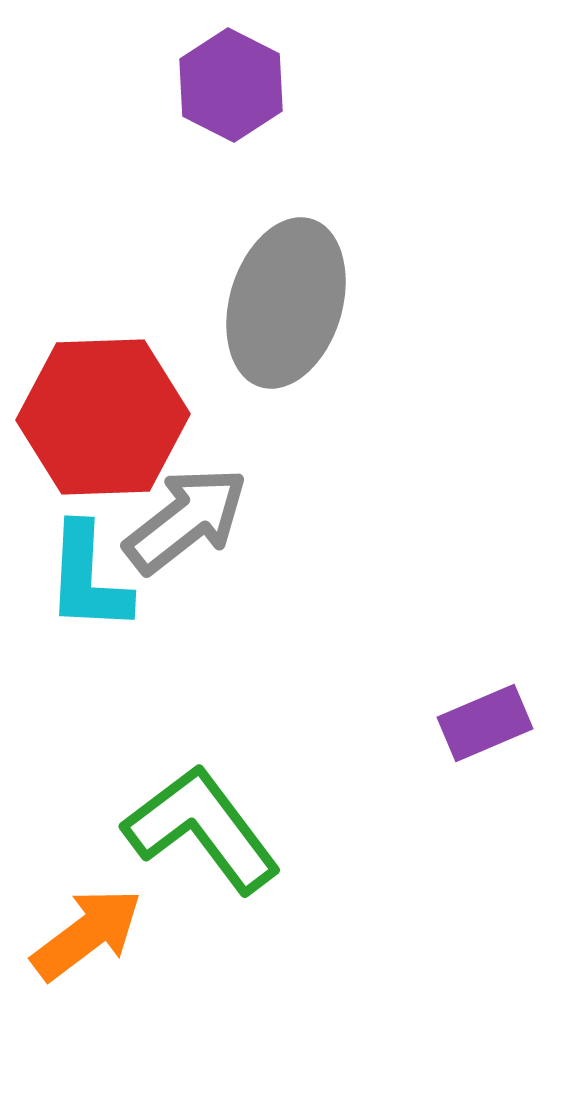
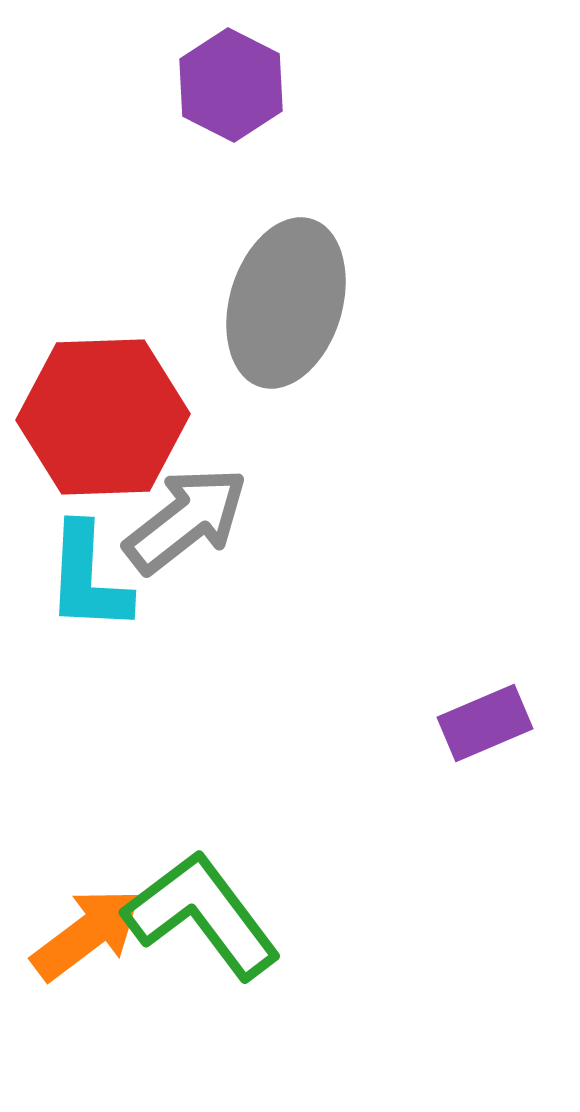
green L-shape: moved 86 px down
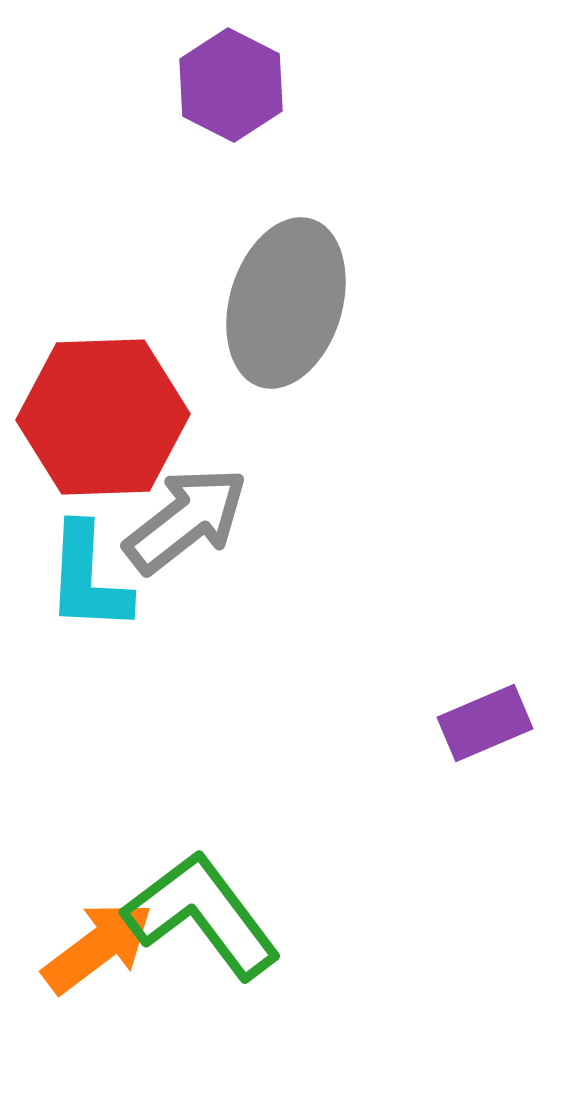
orange arrow: moved 11 px right, 13 px down
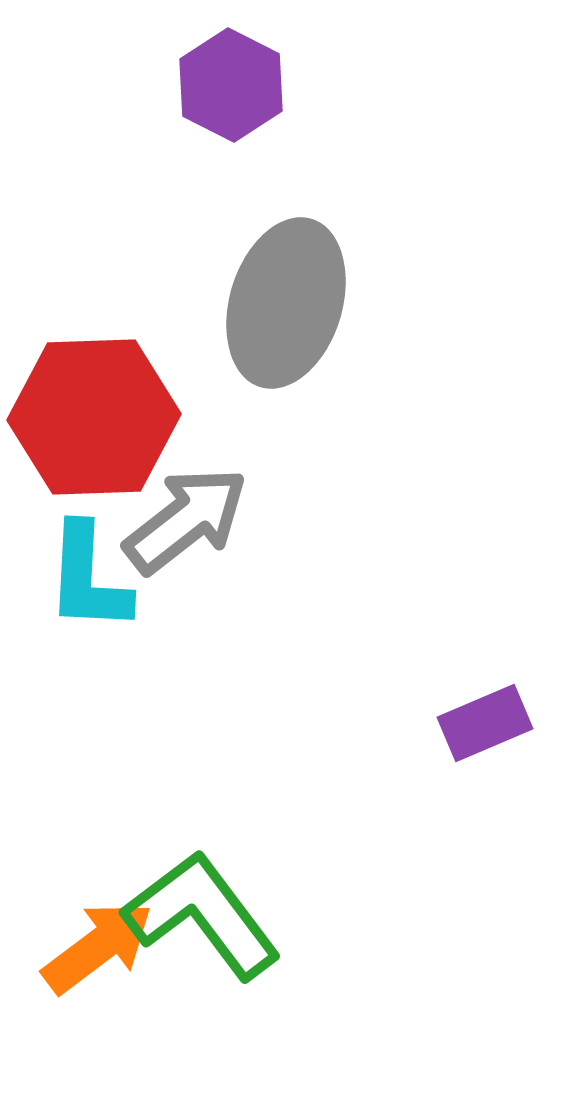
red hexagon: moved 9 px left
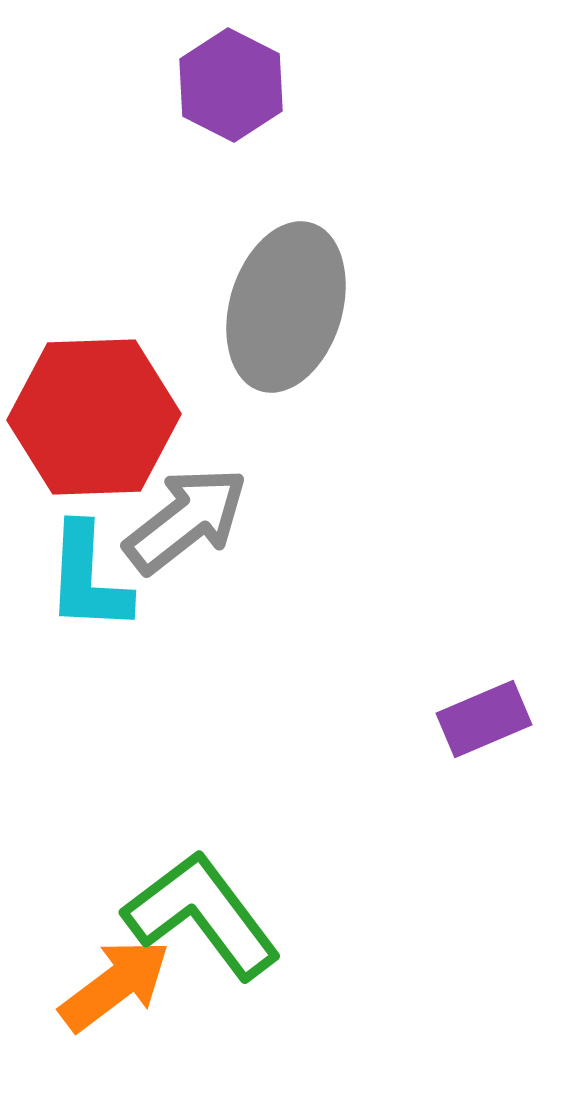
gray ellipse: moved 4 px down
purple rectangle: moved 1 px left, 4 px up
orange arrow: moved 17 px right, 38 px down
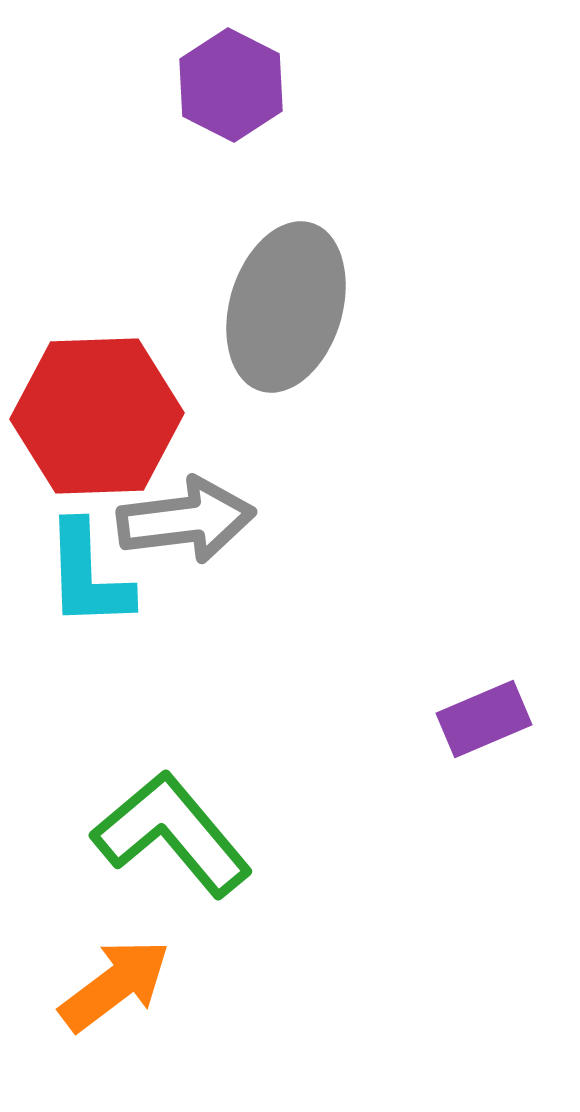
red hexagon: moved 3 px right, 1 px up
gray arrow: rotated 31 degrees clockwise
cyan L-shape: moved 3 px up; rotated 5 degrees counterclockwise
green L-shape: moved 30 px left, 81 px up; rotated 3 degrees counterclockwise
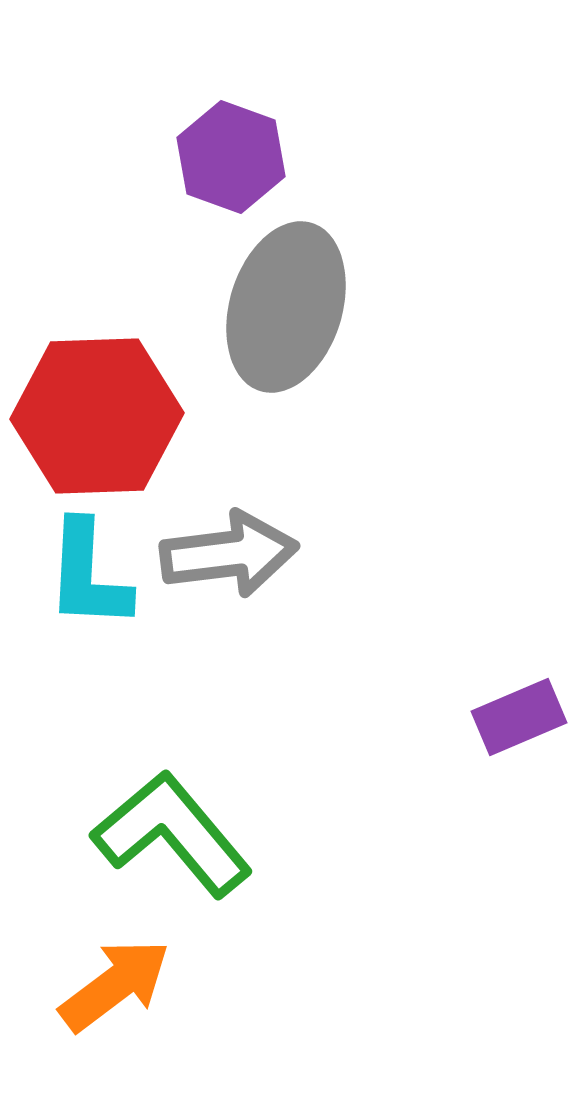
purple hexagon: moved 72 px down; rotated 7 degrees counterclockwise
gray arrow: moved 43 px right, 34 px down
cyan L-shape: rotated 5 degrees clockwise
purple rectangle: moved 35 px right, 2 px up
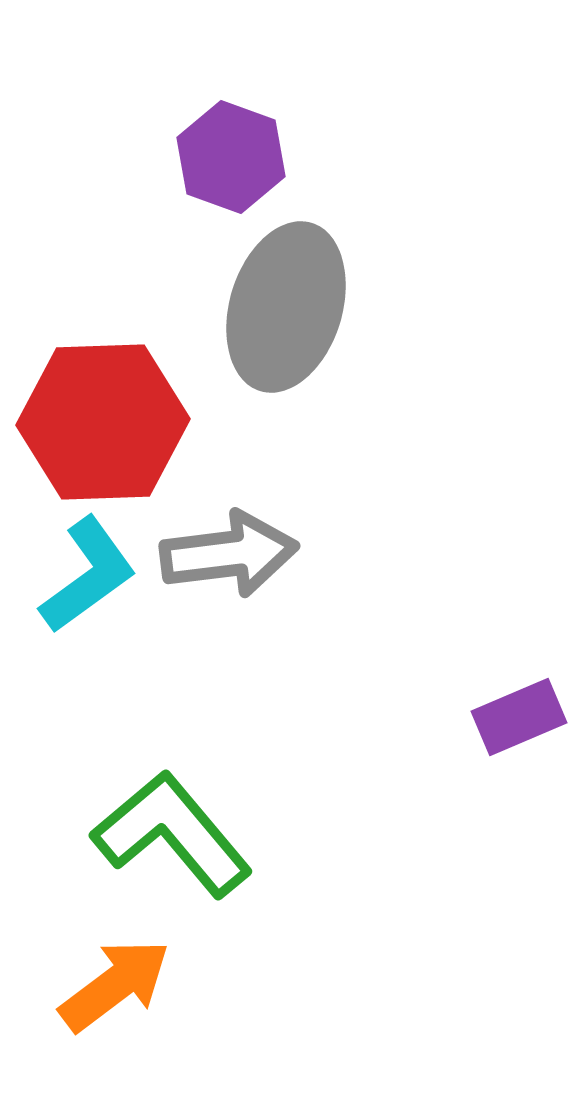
red hexagon: moved 6 px right, 6 px down
cyan L-shape: rotated 129 degrees counterclockwise
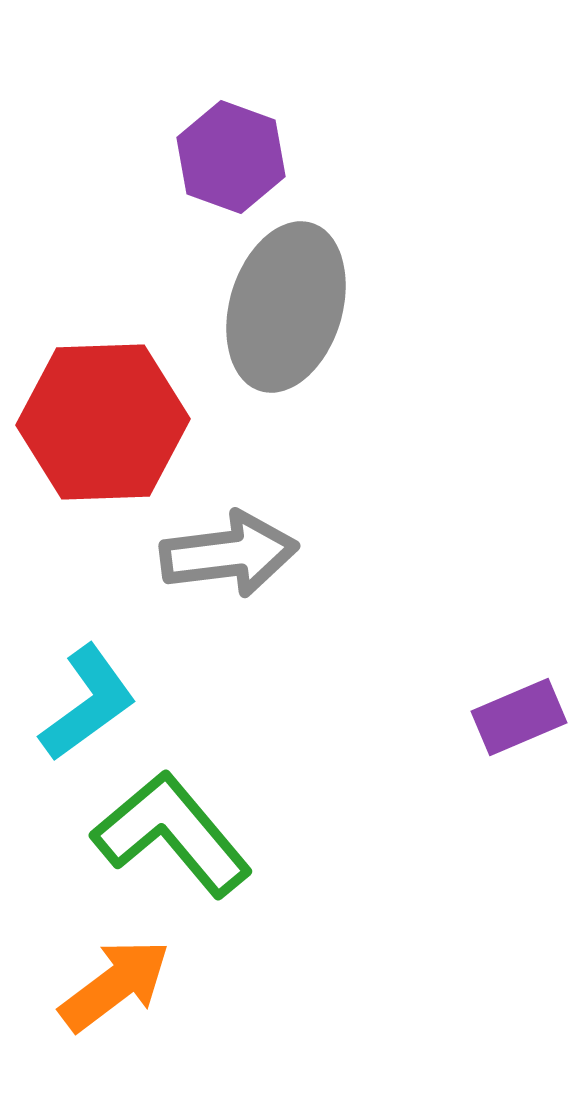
cyan L-shape: moved 128 px down
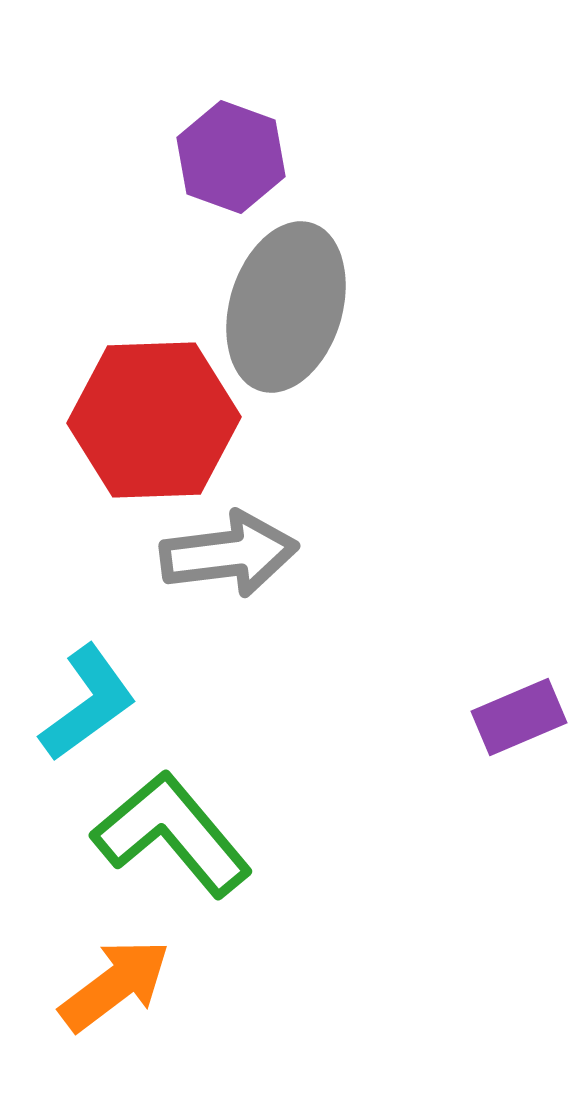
red hexagon: moved 51 px right, 2 px up
